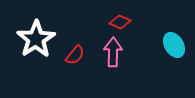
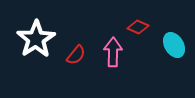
red diamond: moved 18 px right, 5 px down
red semicircle: moved 1 px right
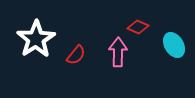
pink arrow: moved 5 px right
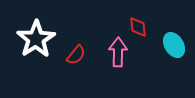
red diamond: rotated 60 degrees clockwise
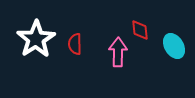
red diamond: moved 2 px right, 3 px down
cyan ellipse: moved 1 px down
red semicircle: moved 1 px left, 11 px up; rotated 140 degrees clockwise
